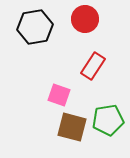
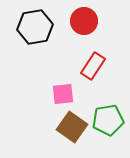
red circle: moved 1 px left, 2 px down
pink square: moved 4 px right, 1 px up; rotated 25 degrees counterclockwise
brown square: rotated 20 degrees clockwise
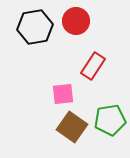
red circle: moved 8 px left
green pentagon: moved 2 px right
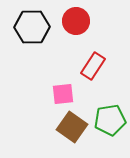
black hexagon: moved 3 px left; rotated 8 degrees clockwise
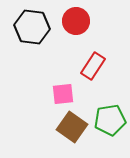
black hexagon: rotated 8 degrees clockwise
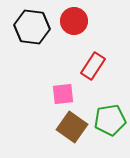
red circle: moved 2 px left
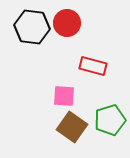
red circle: moved 7 px left, 2 px down
red rectangle: rotated 72 degrees clockwise
pink square: moved 1 px right, 2 px down; rotated 10 degrees clockwise
green pentagon: rotated 8 degrees counterclockwise
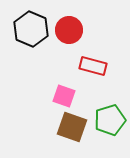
red circle: moved 2 px right, 7 px down
black hexagon: moved 1 px left, 2 px down; rotated 16 degrees clockwise
pink square: rotated 15 degrees clockwise
brown square: rotated 16 degrees counterclockwise
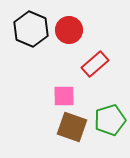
red rectangle: moved 2 px right, 2 px up; rotated 56 degrees counterclockwise
pink square: rotated 20 degrees counterclockwise
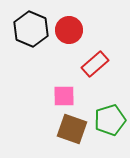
brown square: moved 2 px down
